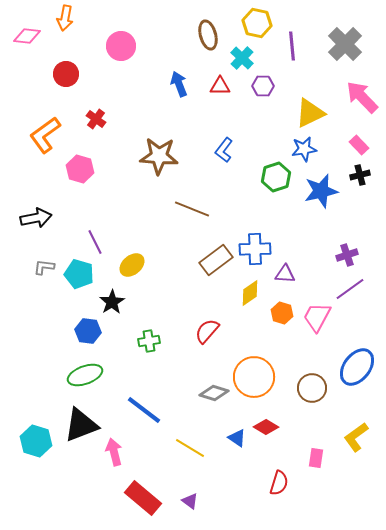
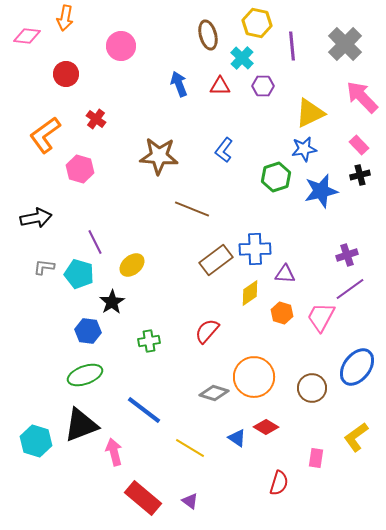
pink trapezoid at (317, 317): moved 4 px right
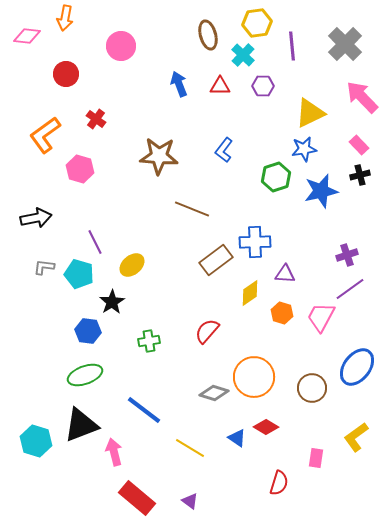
yellow hexagon at (257, 23): rotated 20 degrees counterclockwise
cyan cross at (242, 58): moved 1 px right, 3 px up
blue cross at (255, 249): moved 7 px up
red rectangle at (143, 498): moved 6 px left
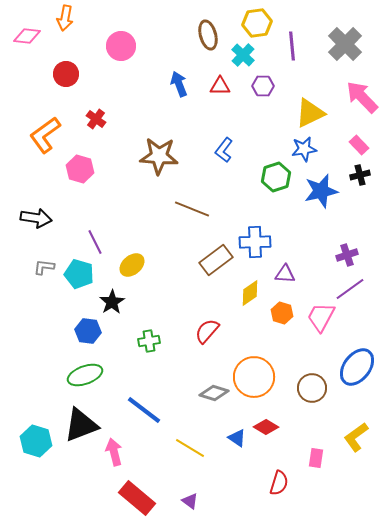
black arrow at (36, 218): rotated 20 degrees clockwise
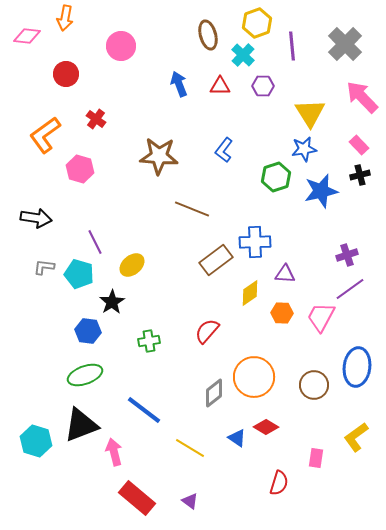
yellow hexagon at (257, 23): rotated 12 degrees counterclockwise
yellow triangle at (310, 113): rotated 36 degrees counterclockwise
orange hexagon at (282, 313): rotated 15 degrees counterclockwise
blue ellipse at (357, 367): rotated 30 degrees counterclockwise
brown circle at (312, 388): moved 2 px right, 3 px up
gray diamond at (214, 393): rotated 56 degrees counterclockwise
